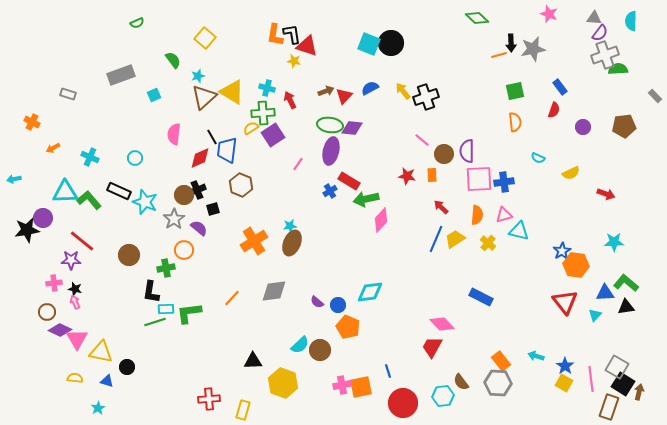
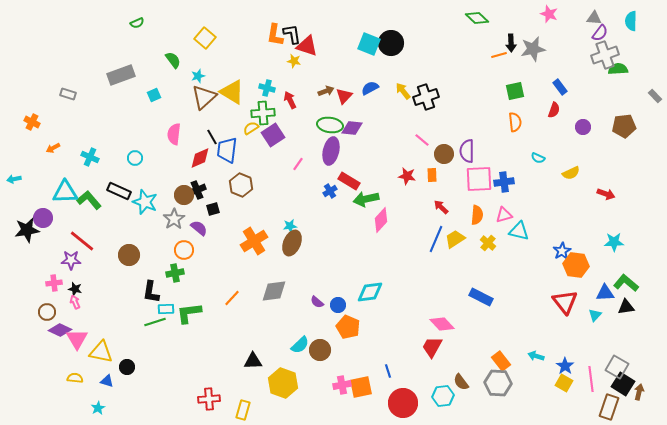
green cross at (166, 268): moved 9 px right, 5 px down
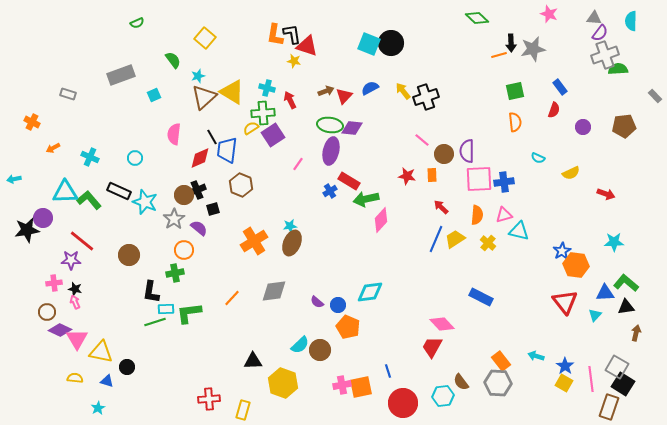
brown arrow at (639, 392): moved 3 px left, 59 px up
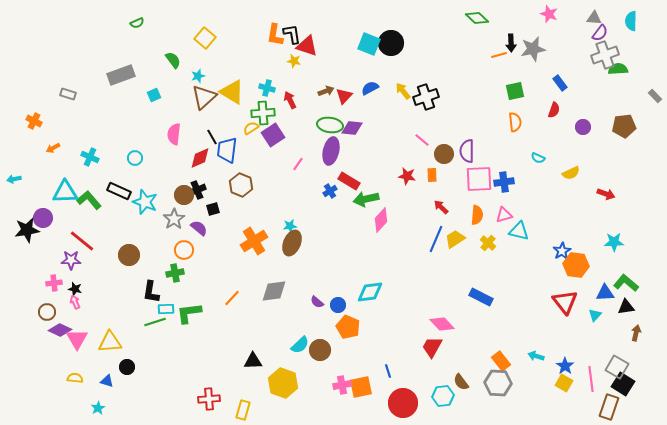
blue rectangle at (560, 87): moved 4 px up
orange cross at (32, 122): moved 2 px right, 1 px up
yellow triangle at (101, 352): moved 9 px right, 10 px up; rotated 15 degrees counterclockwise
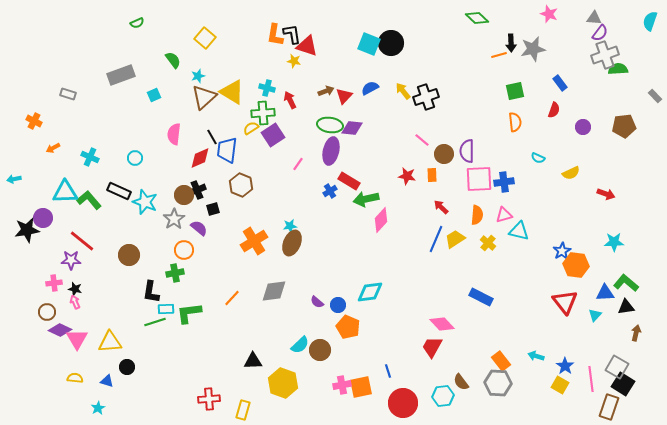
cyan semicircle at (631, 21): moved 19 px right; rotated 18 degrees clockwise
yellow square at (564, 383): moved 4 px left, 2 px down
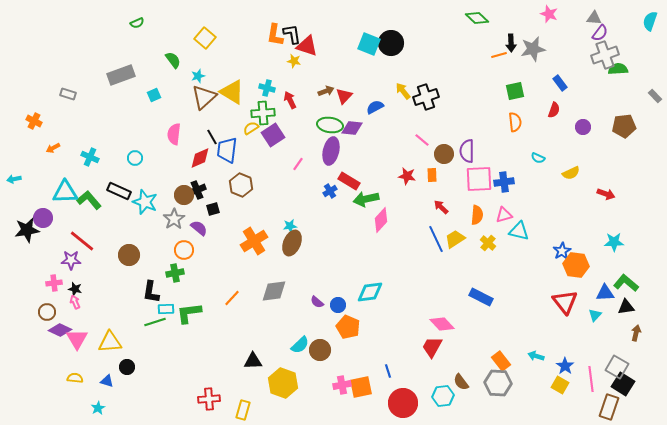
blue semicircle at (370, 88): moved 5 px right, 19 px down
blue line at (436, 239): rotated 48 degrees counterclockwise
